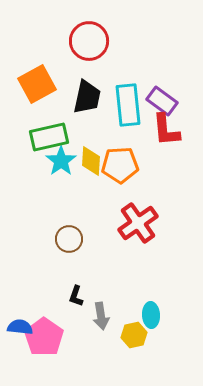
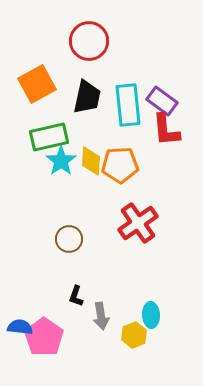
yellow hexagon: rotated 10 degrees counterclockwise
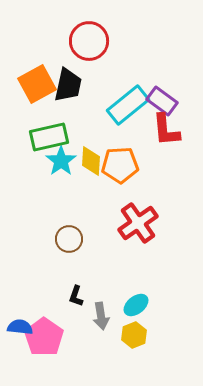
black trapezoid: moved 19 px left, 12 px up
cyan rectangle: rotated 57 degrees clockwise
cyan ellipse: moved 15 px left, 10 px up; rotated 55 degrees clockwise
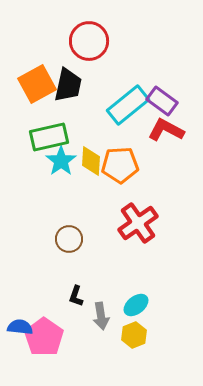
red L-shape: rotated 123 degrees clockwise
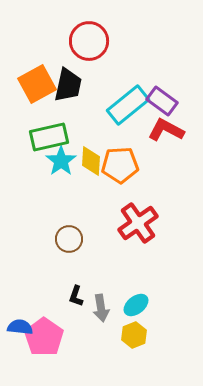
gray arrow: moved 8 px up
